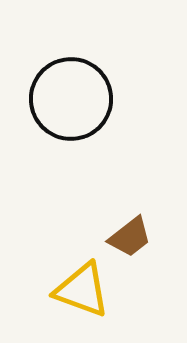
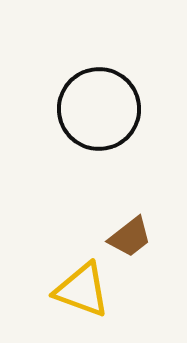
black circle: moved 28 px right, 10 px down
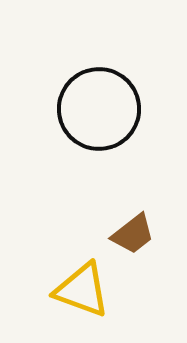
brown trapezoid: moved 3 px right, 3 px up
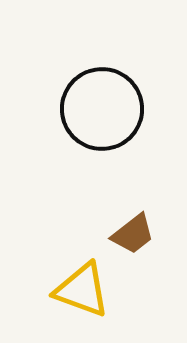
black circle: moved 3 px right
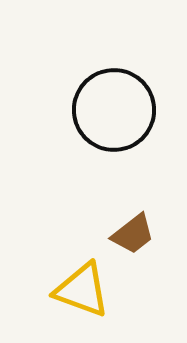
black circle: moved 12 px right, 1 px down
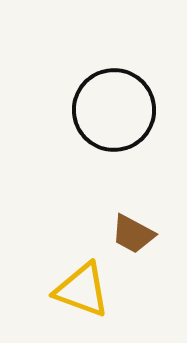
brown trapezoid: rotated 66 degrees clockwise
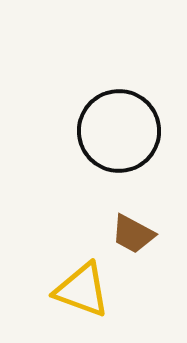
black circle: moved 5 px right, 21 px down
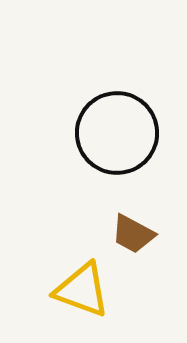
black circle: moved 2 px left, 2 px down
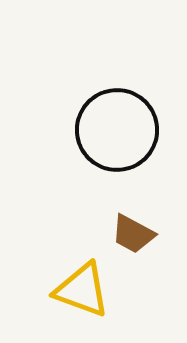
black circle: moved 3 px up
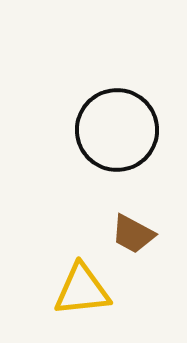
yellow triangle: rotated 26 degrees counterclockwise
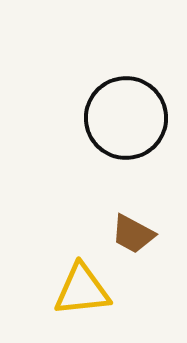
black circle: moved 9 px right, 12 px up
